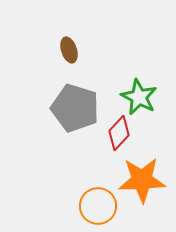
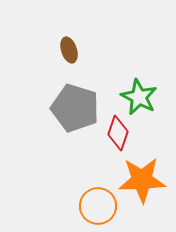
red diamond: moved 1 px left; rotated 24 degrees counterclockwise
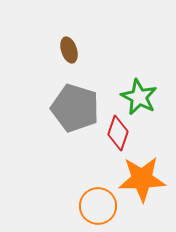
orange star: moved 1 px up
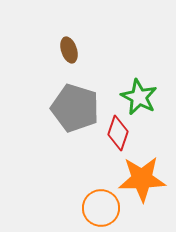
orange circle: moved 3 px right, 2 px down
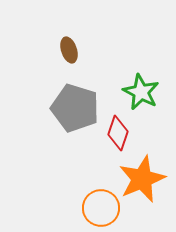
green star: moved 2 px right, 5 px up
orange star: rotated 21 degrees counterclockwise
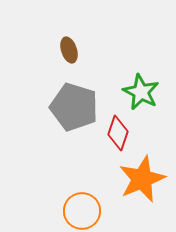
gray pentagon: moved 1 px left, 1 px up
orange circle: moved 19 px left, 3 px down
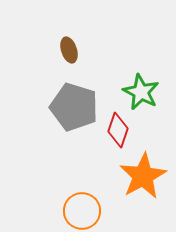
red diamond: moved 3 px up
orange star: moved 1 px right, 3 px up; rotated 6 degrees counterclockwise
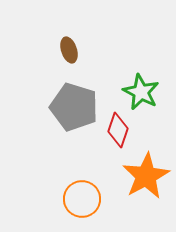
orange star: moved 3 px right
orange circle: moved 12 px up
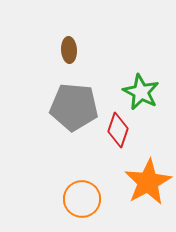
brown ellipse: rotated 15 degrees clockwise
gray pentagon: rotated 12 degrees counterclockwise
orange star: moved 2 px right, 6 px down
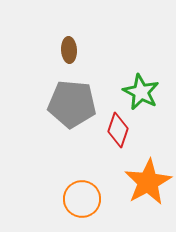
gray pentagon: moved 2 px left, 3 px up
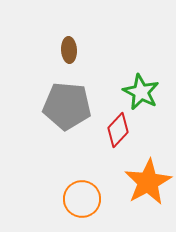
gray pentagon: moved 5 px left, 2 px down
red diamond: rotated 24 degrees clockwise
